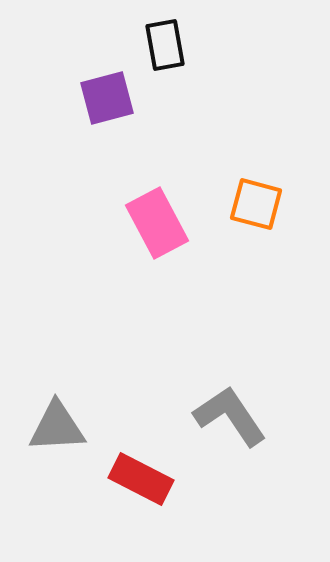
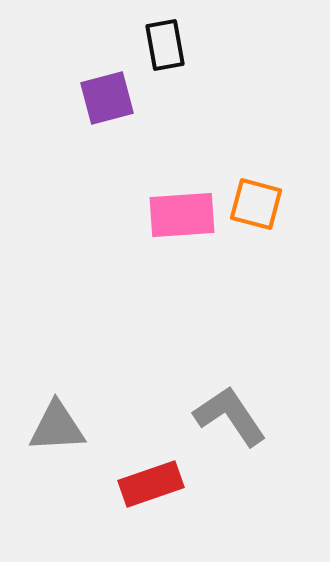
pink rectangle: moved 25 px right, 8 px up; rotated 66 degrees counterclockwise
red rectangle: moved 10 px right, 5 px down; rotated 46 degrees counterclockwise
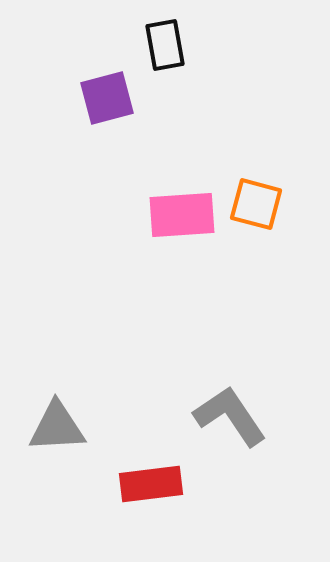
red rectangle: rotated 12 degrees clockwise
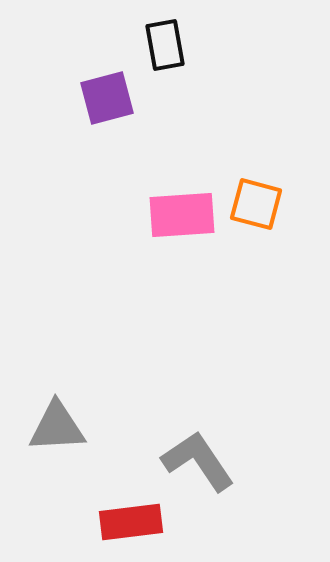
gray L-shape: moved 32 px left, 45 px down
red rectangle: moved 20 px left, 38 px down
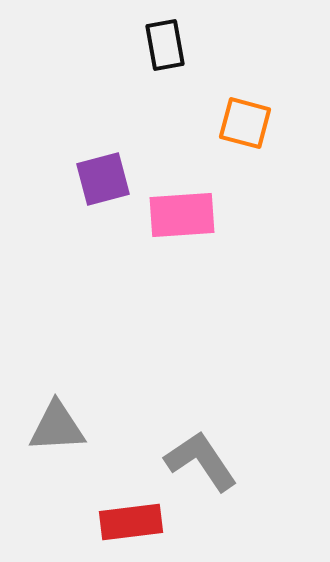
purple square: moved 4 px left, 81 px down
orange square: moved 11 px left, 81 px up
gray L-shape: moved 3 px right
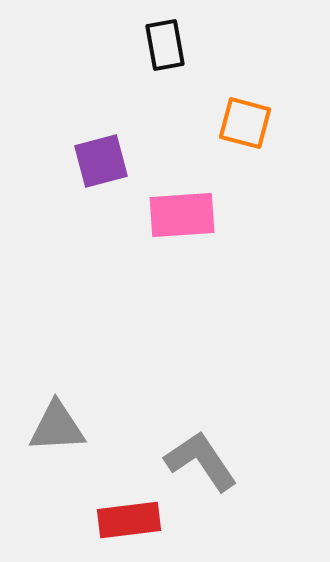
purple square: moved 2 px left, 18 px up
red rectangle: moved 2 px left, 2 px up
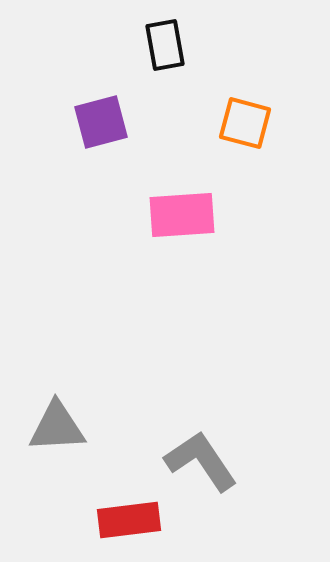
purple square: moved 39 px up
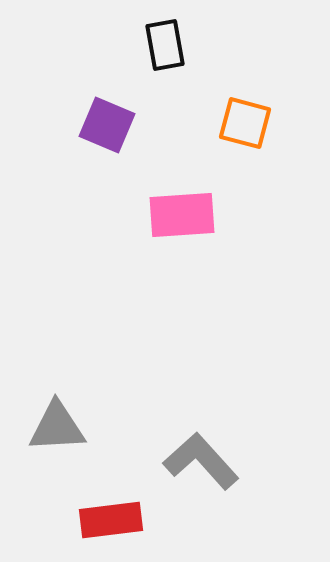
purple square: moved 6 px right, 3 px down; rotated 38 degrees clockwise
gray L-shape: rotated 8 degrees counterclockwise
red rectangle: moved 18 px left
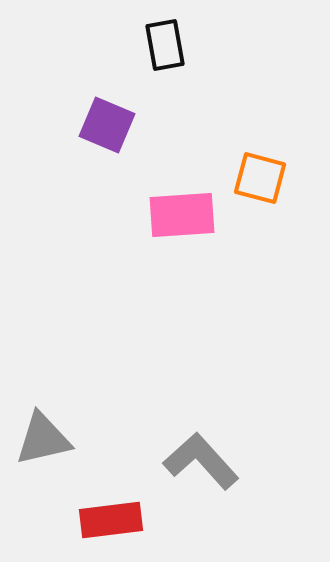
orange square: moved 15 px right, 55 px down
gray triangle: moved 14 px left, 12 px down; rotated 10 degrees counterclockwise
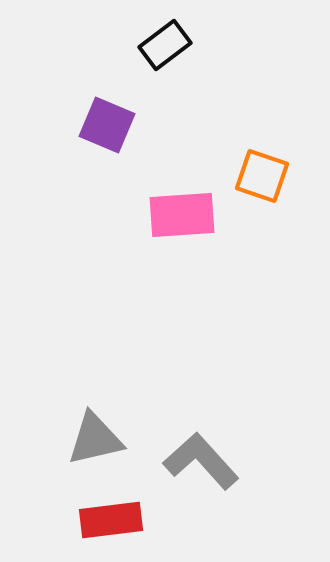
black rectangle: rotated 63 degrees clockwise
orange square: moved 2 px right, 2 px up; rotated 4 degrees clockwise
gray triangle: moved 52 px right
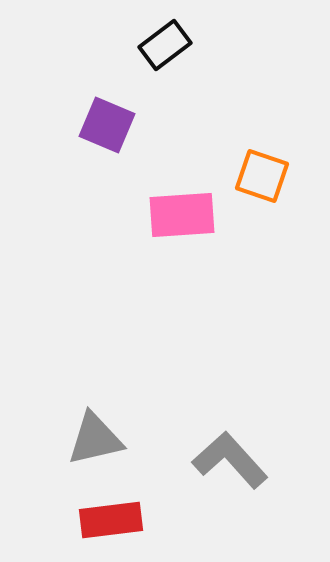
gray L-shape: moved 29 px right, 1 px up
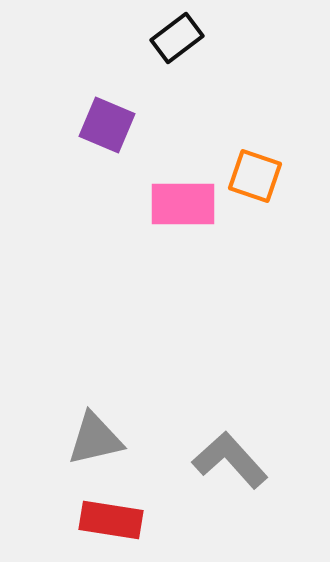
black rectangle: moved 12 px right, 7 px up
orange square: moved 7 px left
pink rectangle: moved 1 px right, 11 px up; rotated 4 degrees clockwise
red rectangle: rotated 16 degrees clockwise
